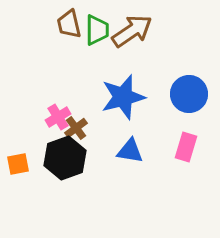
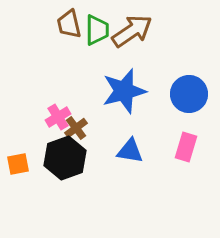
blue star: moved 1 px right, 6 px up
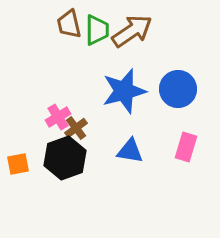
blue circle: moved 11 px left, 5 px up
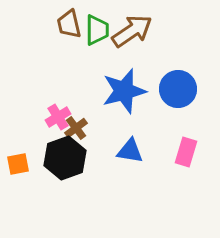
pink rectangle: moved 5 px down
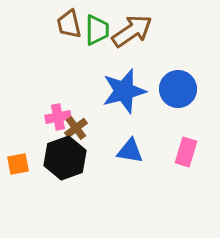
pink cross: rotated 20 degrees clockwise
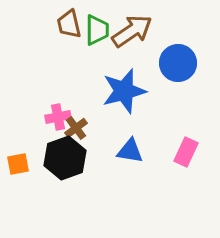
blue circle: moved 26 px up
pink rectangle: rotated 8 degrees clockwise
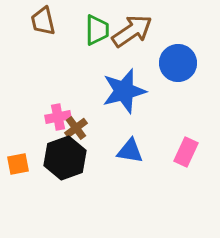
brown trapezoid: moved 26 px left, 3 px up
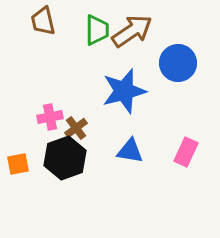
pink cross: moved 8 px left
